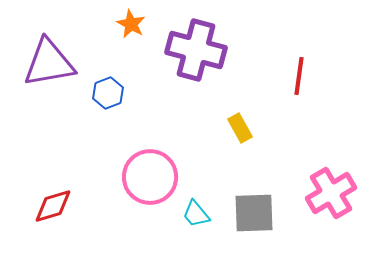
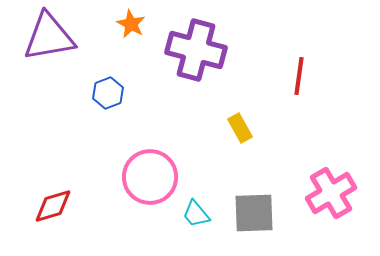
purple triangle: moved 26 px up
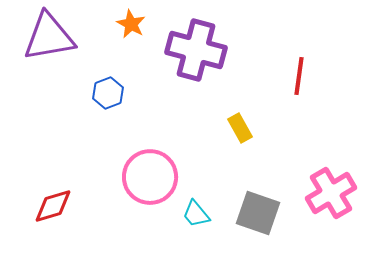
gray square: moved 4 px right; rotated 21 degrees clockwise
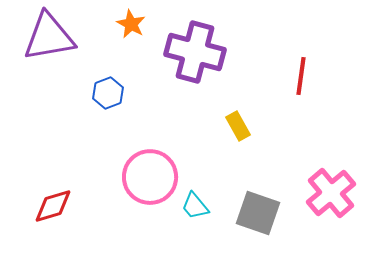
purple cross: moved 1 px left, 2 px down
red line: moved 2 px right
yellow rectangle: moved 2 px left, 2 px up
pink cross: rotated 9 degrees counterclockwise
cyan trapezoid: moved 1 px left, 8 px up
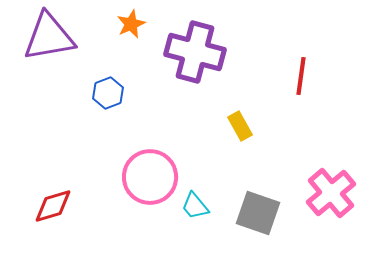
orange star: rotated 20 degrees clockwise
yellow rectangle: moved 2 px right
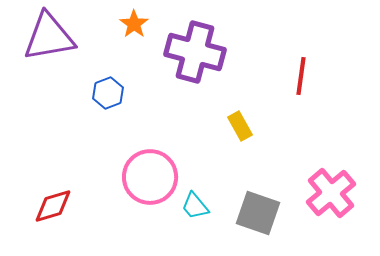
orange star: moved 3 px right; rotated 12 degrees counterclockwise
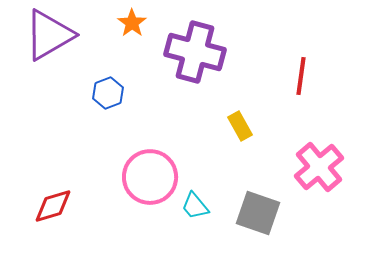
orange star: moved 2 px left, 1 px up
purple triangle: moved 2 px up; rotated 20 degrees counterclockwise
pink cross: moved 12 px left, 26 px up
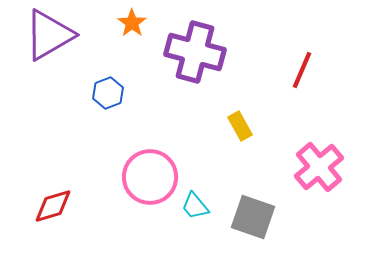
red line: moved 1 px right, 6 px up; rotated 15 degrees clockwise
gray square: moved 5 px left, 4 px down
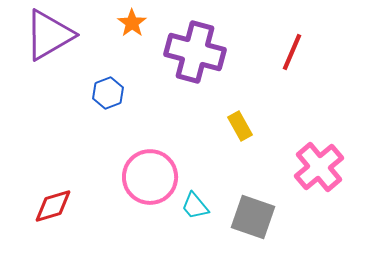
red line: moved 10 px left, 18 px up
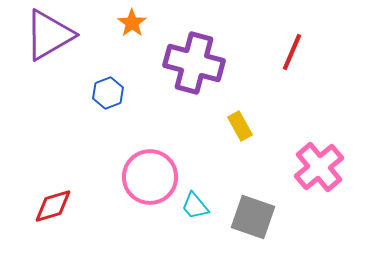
purple cross: moved 1 px left, 11 px down
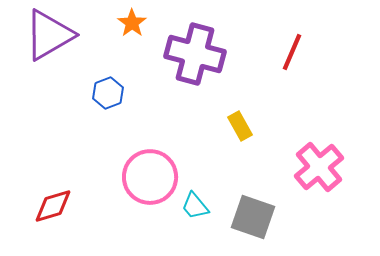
purple cross: moved 1 px right, 9 px up
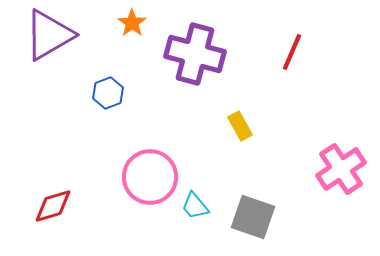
pink cross: moved 22 px right, 2 px down; rotated 6 degrees clockwise
